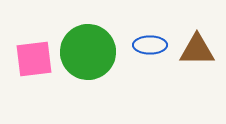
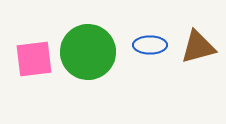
brown triangle: moved 1 px right, 3 px up; rotated 15 degrees counterclockwise
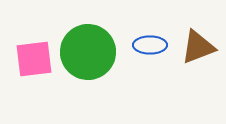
brown triangle: rotated 6 degrees counterclockwise
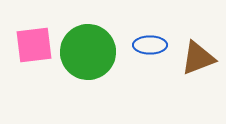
brown triangle: moved 11 px down
pink square: moved 14 px up
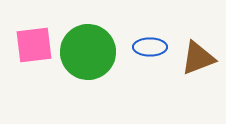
blue ellipse: moved 2 px down
